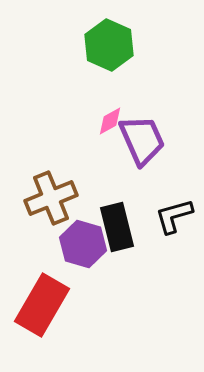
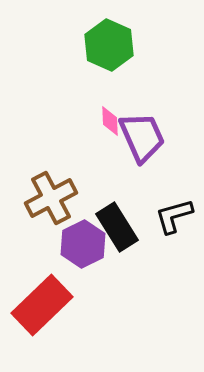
pink diamond: rotated 64 degrees counterclockwise
purple trapezoid: moved 3 px up
brown cross: rotated 6 degrees counterclockwise
black rectangle: rotated 18 degrees counterclockwise
purple hexagon: rotated 18 degrees clockwise
red rectangle: rotated 16 degrees clockwise
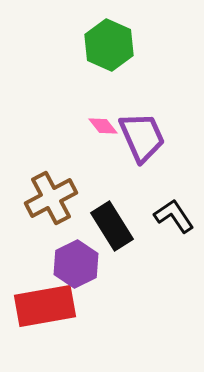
pink diamond: moved 7 px left, 5 px down; rotated 36 degrees counterclockwise
black L-shape: rotated 72 degrees clockwise
black rectangle: moved 5 px left, 1 px up
purple hexagon: moved 7 px left, 20 px down
red rectangle: moved 3 px right, 1 px down; rotated 34 degrees clockwise
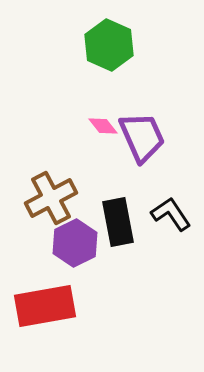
black L-shape: moved 3 px left, 2 px up
black rectangle: moved 6 px right, 4 px up; rotated 21 degrees clockwise
purple hexagon: moved 1 px left, 21 px up
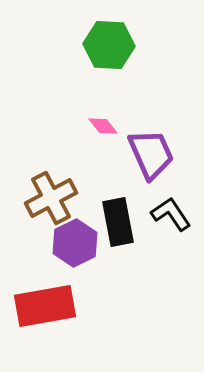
green hexagon: rotated 21 degrees counterclockwise
purple trapezoid: moved 9 px right, 17 px down
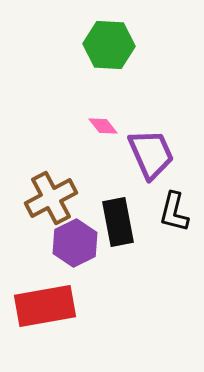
black L-shape: moved 3 px right, 2 px up; rotated 132 degrees counterclockwise
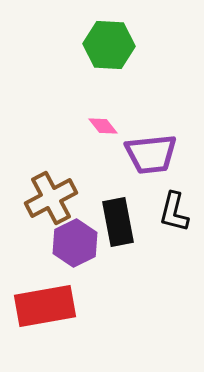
purple trapezoid: rotated 108 degrees clockwise
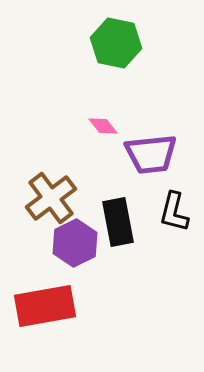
green hexagon: moved 7 px right, 2 px up; rotated 9 degrees clockwise
brown cross: rotated 9 degrees counterclockwise
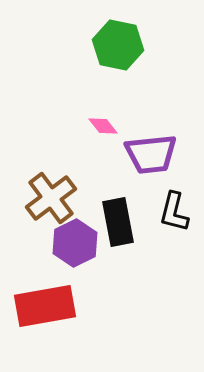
green hexagon: moved 2 px right, 2 px down
